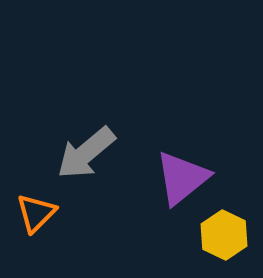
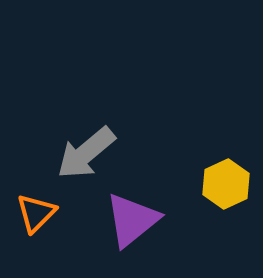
purple triangle: moved 50 px left, 42 px down
yellow hexagon: moved 2 px right, 51 px up; rotated 9 degrees clockwise
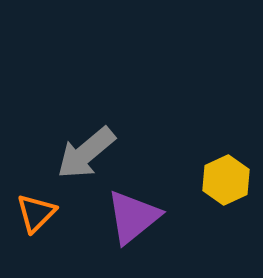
yellow hexagon: moved 4 px up
purple triangle: moved 1 px right, 3 px up
